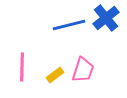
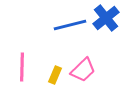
blue line: moved 1 px right
pink trapezoid: rotated 28 degrees clockwise
yellow rectangle: rotated 30 degrees counterclockwise
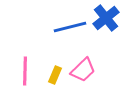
blue line: moved 2 px down
pink line: moved 3 px right, 4 px down
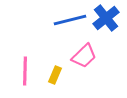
blue line: moved 7 px up
pink trapezoid: moved 1 px right, 14 px up
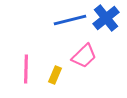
pink line: moved 1 px right, 2 px up
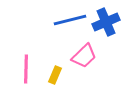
blue cross: moved 4 px down; rotated 16 degrees clockwise
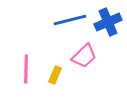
blue cross: moved 2 px right
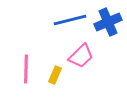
pink trapezoid: moved 3 px left
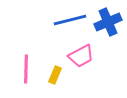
pink trapezoid: rotated 16 degrees clockwise
